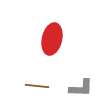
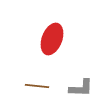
red ellipse: rotated 8 degrees clockwise
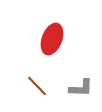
brown line: rotated 40 degrees clockwise
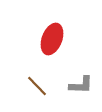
gray L-shape: moved 3 px up
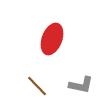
gray L-shape: rotated 10 degrees clockwise
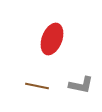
brown line: rotated 35 degrees counterclockwise
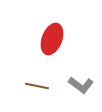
gray L-shape: rotated 25 degrees clockwise
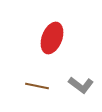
red ellipse: moved 1 px up
